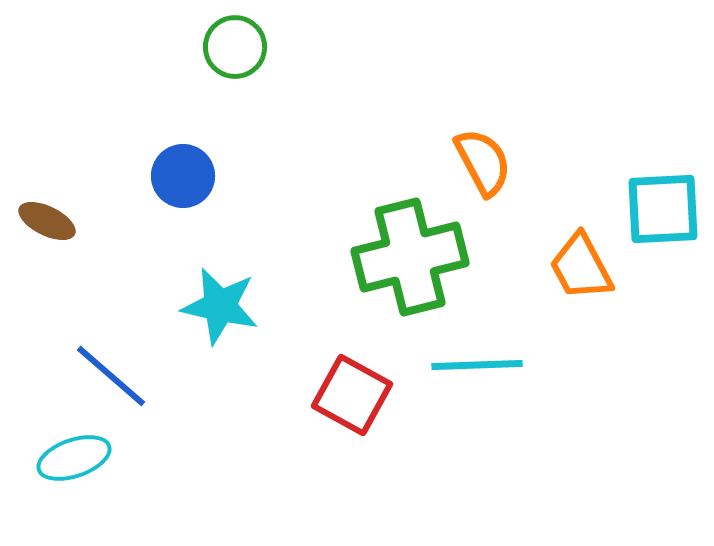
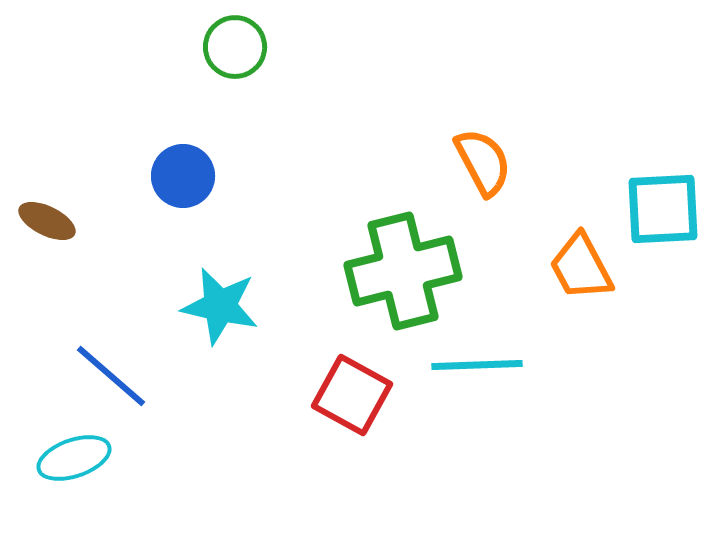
green cross: moved 7 px left, 14 px down
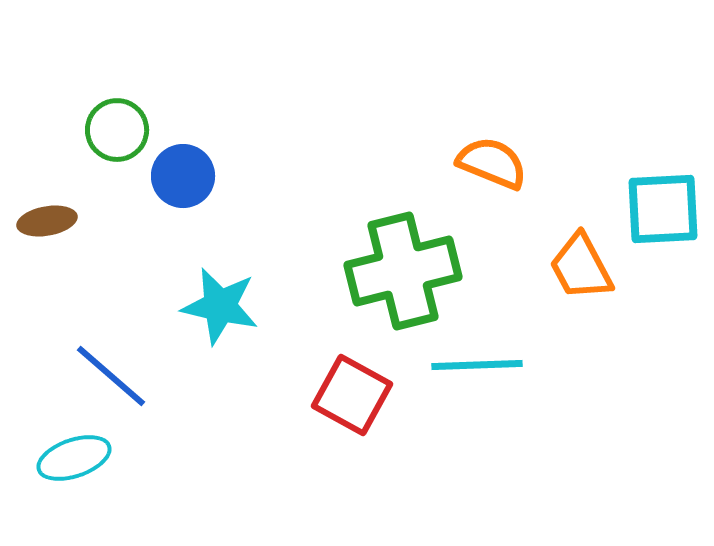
green circle: moved 118 px left, 83 px down
orange semicircle: moved 9 px right, 1 px down; rotated 40 degrees counterclockwise
brown ellipse: rotated 36 degrees counterclockwise
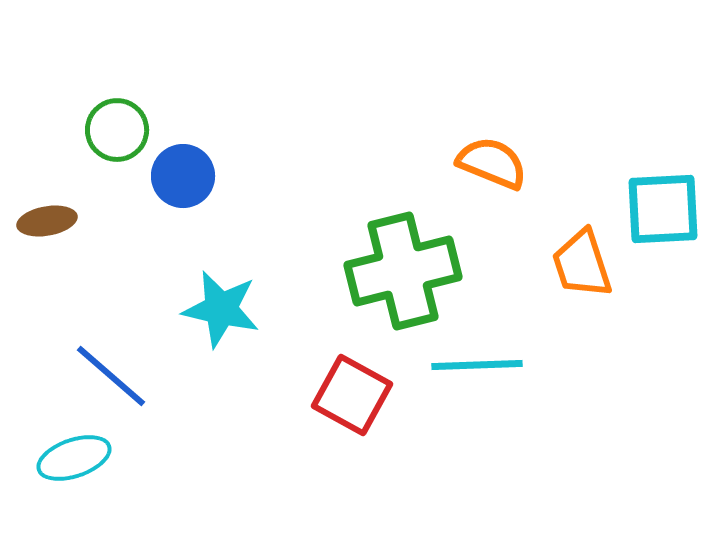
orange trapezoid: moved 1 px right, 3 px up; rotated 10 degrees clockwise
cyan star: moved 1 px right, 3 px down
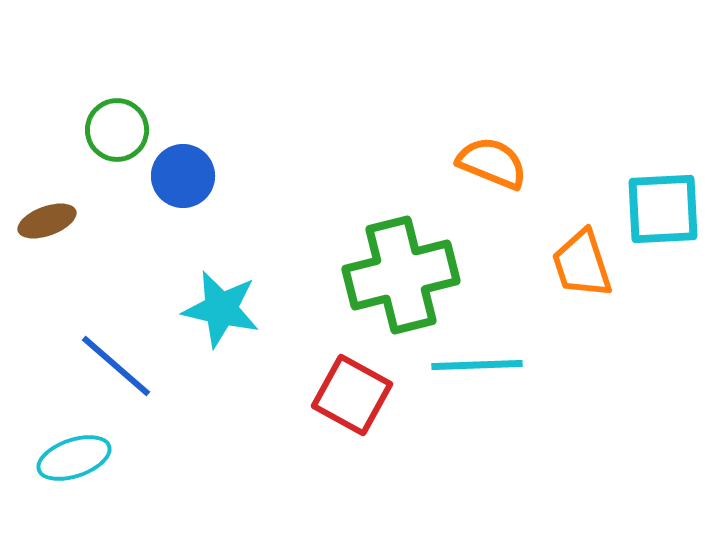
brown ellipse: rotated 10 degrees counterclockwise
green cross: moved 2 px left, 4 px down
blue line: moved 5 px right, 10 px up
